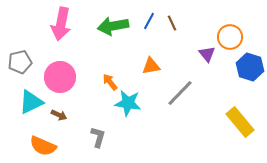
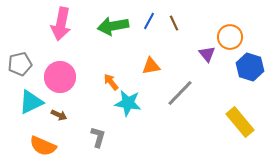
brown line: moved 2 px right
gray pentagon: moved 2 px down
orange arrow: moved 1 px right
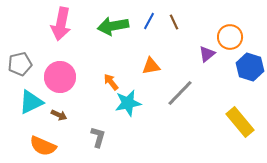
brown line: moved 1 px up
purple triangle: rotated 30 degrees clockwise
cyan star: rotated 20 degrees counterclockwise
